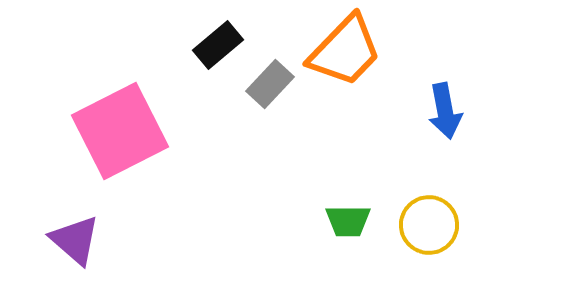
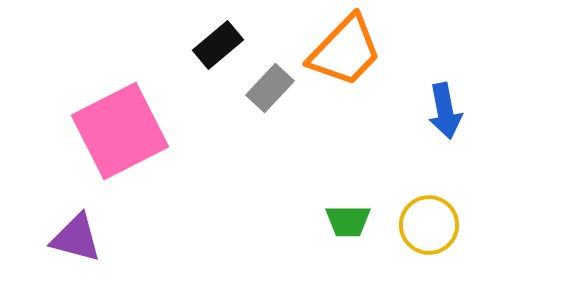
gray rectangle: moved 4 px down
purple triangle: moved 1 px right, 2 px up; rotated 26 degrees counterclockwise
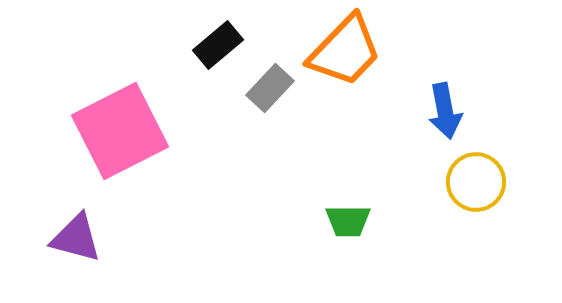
yellow circle: moved 47 px right, 43 px up
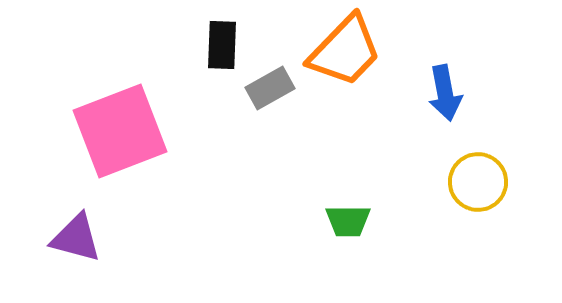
black rectangle: moved 4 px right; rotated 48 degrees counterclockwise
gray rectangle: rotated 18 degrees clockwise
blue arrow: moved 18 px up
pink square: rotated 6 degrees clockwise
yellow circle: moved 2 px right
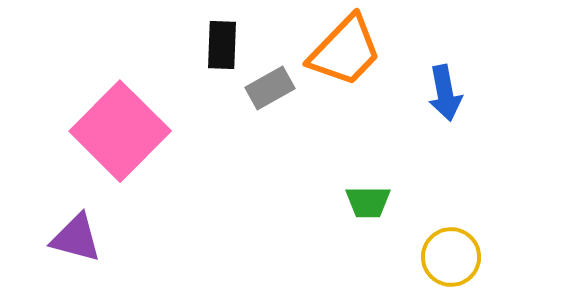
pink square: rotated 24 degrees counterclockwise
yellow circle: moved 27 px left, 75 px down
green trapezoid: moved 20 px right, 19 px up
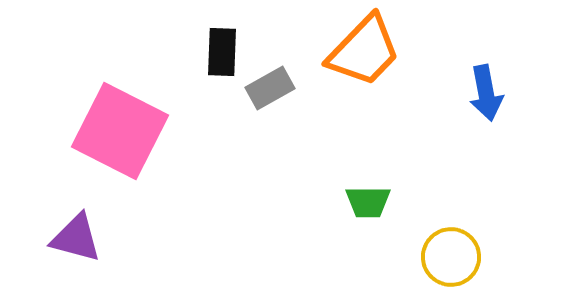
black rectangle: moved 7 px down
orange trapezoid: moved 19 px right
blue arrow: moved 41 px right
pink square: rotated 18 degrees counterclockwise
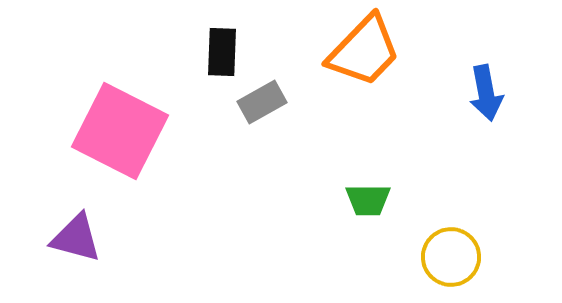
gray rectangle: moved 8 px left, 14 px down
green trapezoid: moved 2 px up
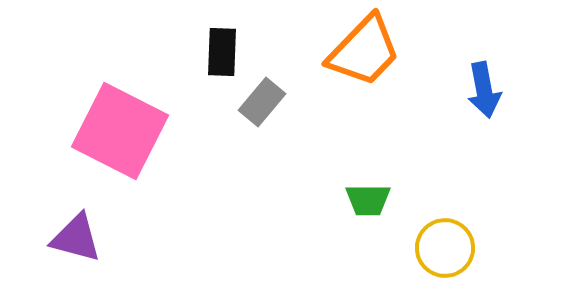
blue arrow: moved 2 px left, 3 px up
gray rectangle: rotated 21 degrees counterclockwise
yellow circle: moved 6 px left, 9 px up
